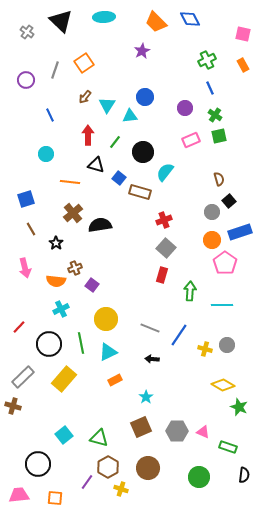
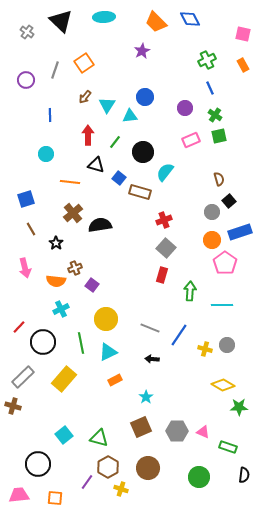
blue line at (50, 115): rotated 24 degrees clockwise
black circle at (49, 344): moved 6 px left, 2 px up
green star at (239, 407): rotated 24 degrees counterclockwise
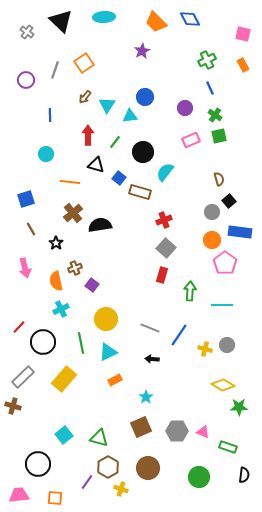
blue rectangle at (240, 232): rotated 25 degrees clockwise
orange semicircle at (56, 281): rotated 72 degrees clockwise
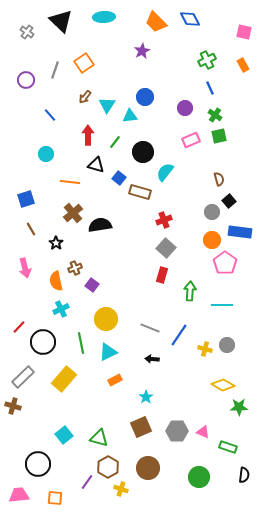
pink square at (243, 34): moved 1 px right, 2 px up
blue line at (50, 115): rotated 40 degrees counterclockwise
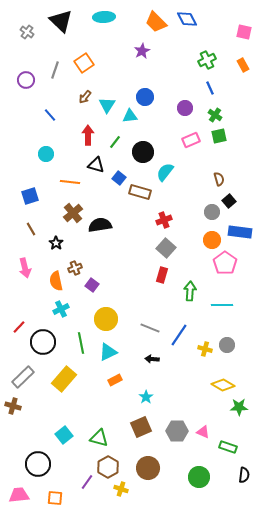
blue diamond at (190, 19): moved 3 px left
blue square at (26, 199): moved 4 px right, 3 px up
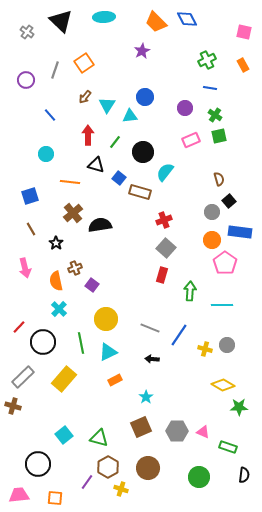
blue line at (210, 88): rotated 56 degrees counterclockwise
cyan cross at (61, 309): moved 2 px left; rotated 21 degrees counterclockwise
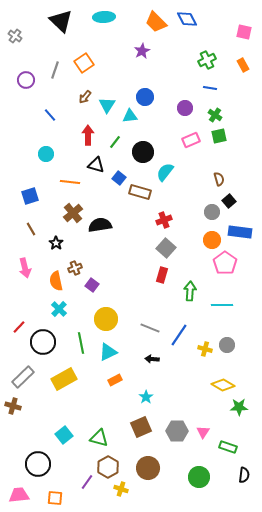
gray cross at (27, 32): moved 12 px left, 4 px down
yellow rectangle at (64, 379): rotated 20 degrees clockwise
pink triangle at (203, 432): rotated 40 degrees clockwise
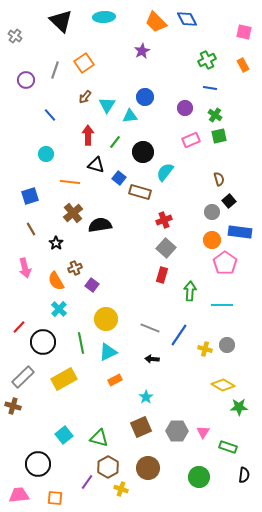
orange semicircle at (56, 281): rotated 18 degrees counterclockwise
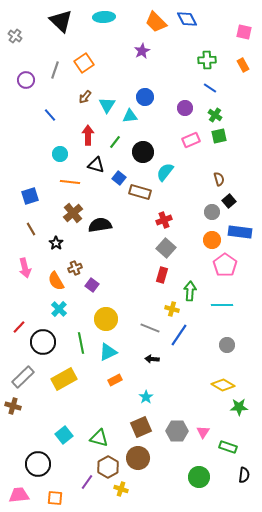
green cross at (207, 60): rotated 24 degrees clockwise
blue line at (210, 88): rotated 24 degrees clockwise
cyan circle at (46, 154): moved 14 px right
pink pentagon at (225, 263): moved 2 px down
yellow cross at (205, 349): moved 33 px left, 40 px up
brown circle at (148, 468): moved 10 px left, 10 px up
